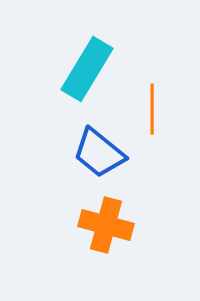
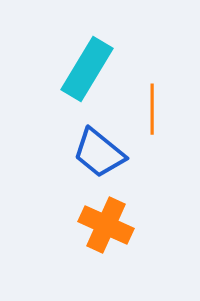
orange cross: rotated 10 degrees clockwise
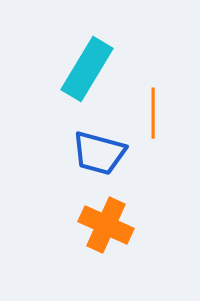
orange line: moved 1 px right, 4 px down
blue trapezoid: rotated 24 degrees counterclockwise
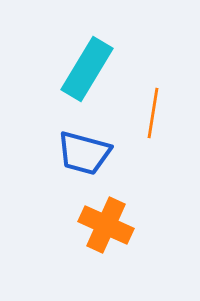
orange line: rotated 9 degrees clockwise
blue trapezoid: moved 15 px left
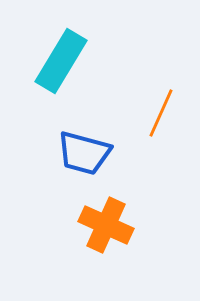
cyan rectangle: moved 26 px left, 8 px up
orange line: moved 8 px right; rotated 15 degrees clockwise
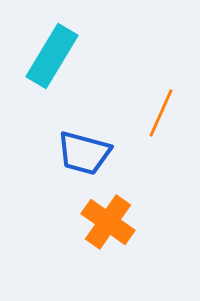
cyan rectangle: moved 9 px left, 5 px up
orange cross: moved 2 px right, 3 px up; rotated 10 degrees clockwise
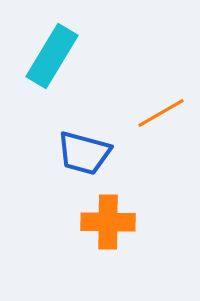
orange line: rotated 36 degrees clockwise
orange cross: rotated 34 degrees counterclockwise
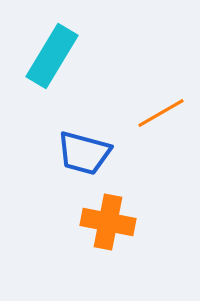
orange cross: rotated 10 degrees clockwise
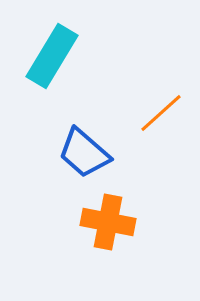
orange line: rotated 12 degrees counterclockwise
blue trapezoid: rotated 26 degrees clockwise
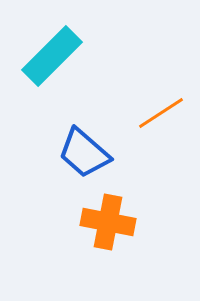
cyan rectangle: rotated 14 degrees clockwise
orange line: rotated 9 degrees clockwise
